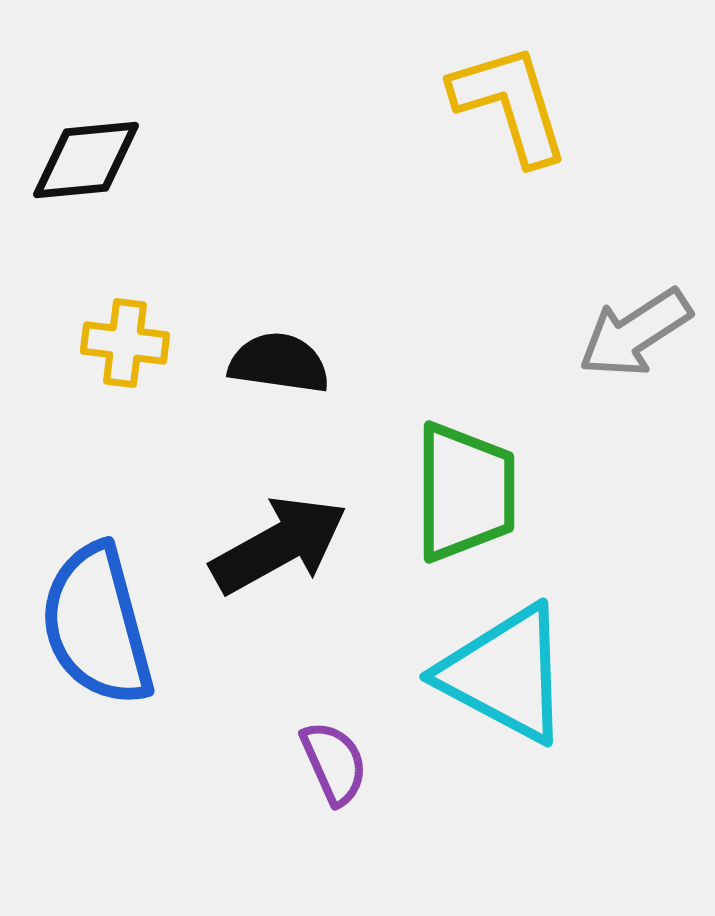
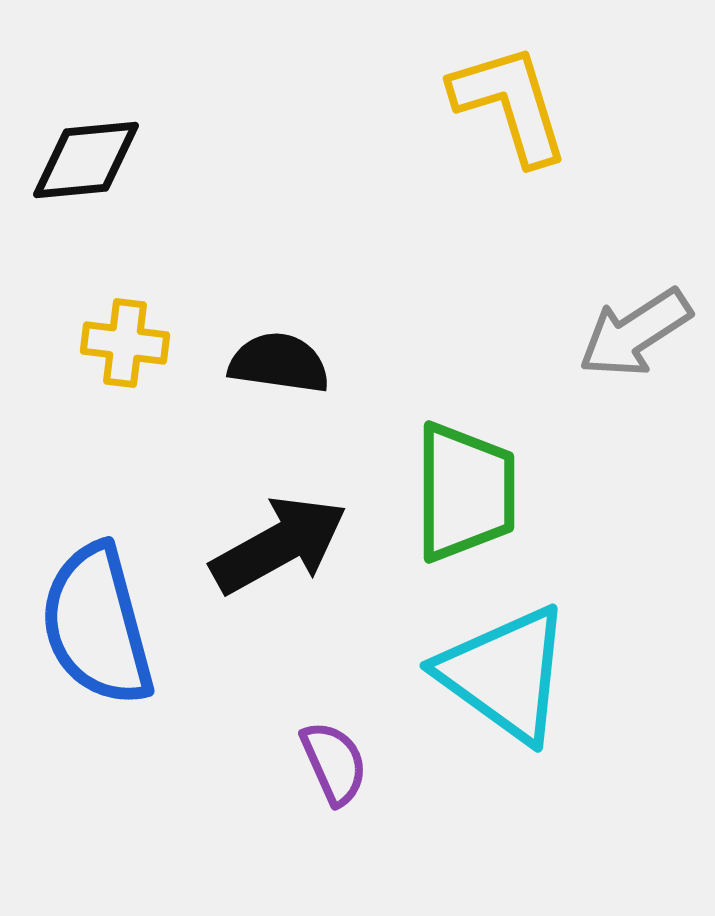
cyan triangle: rotated 8 degrees clockwise
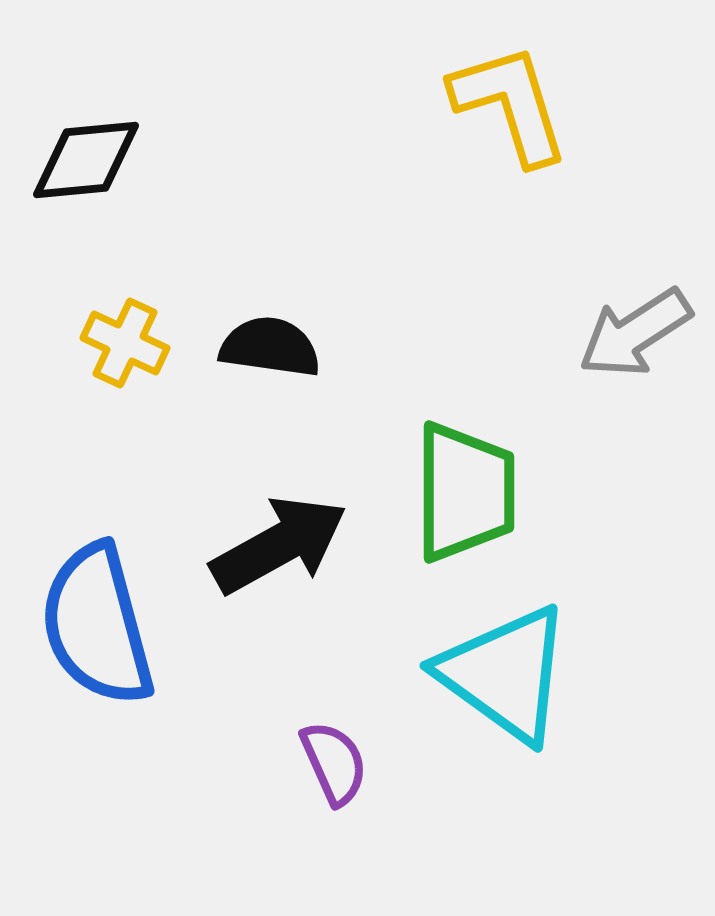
yellow cross: rotated 18 degrees clockwise
black semicircle: moved 9 px left, 16 px up
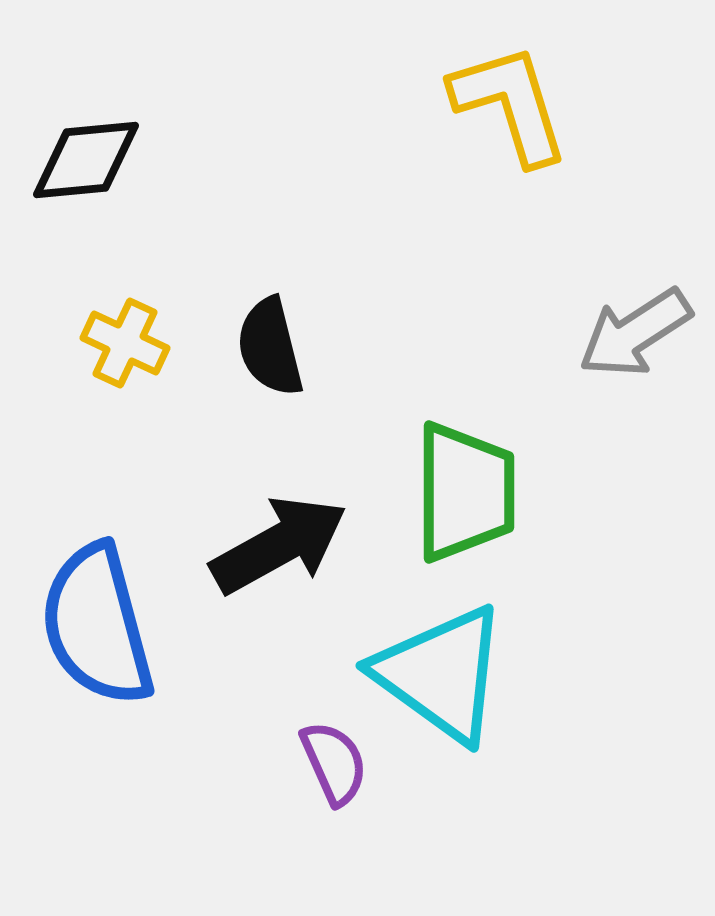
black semicircle: rotated 112 degrees counterclockwise
cyan triangle: moved 64 px left
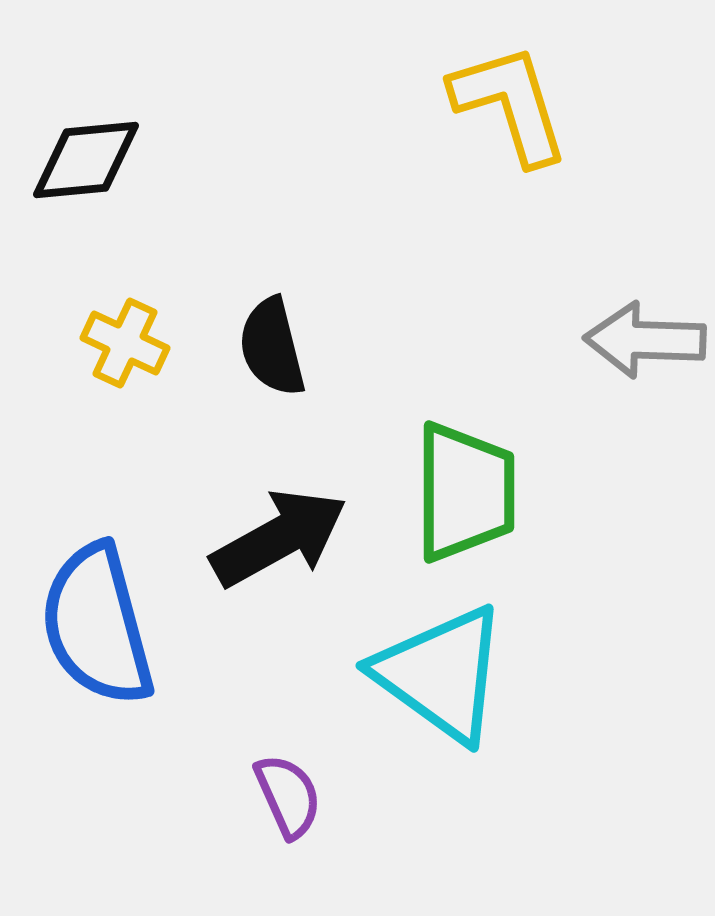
gray arrow: moved 10 px right, 7 px down; rotated 35 degrees clockwise
black semicircle: moved 2 px right
black arrow: moved 7 px up
purple semicircle: moved 46 px left, 33 px down
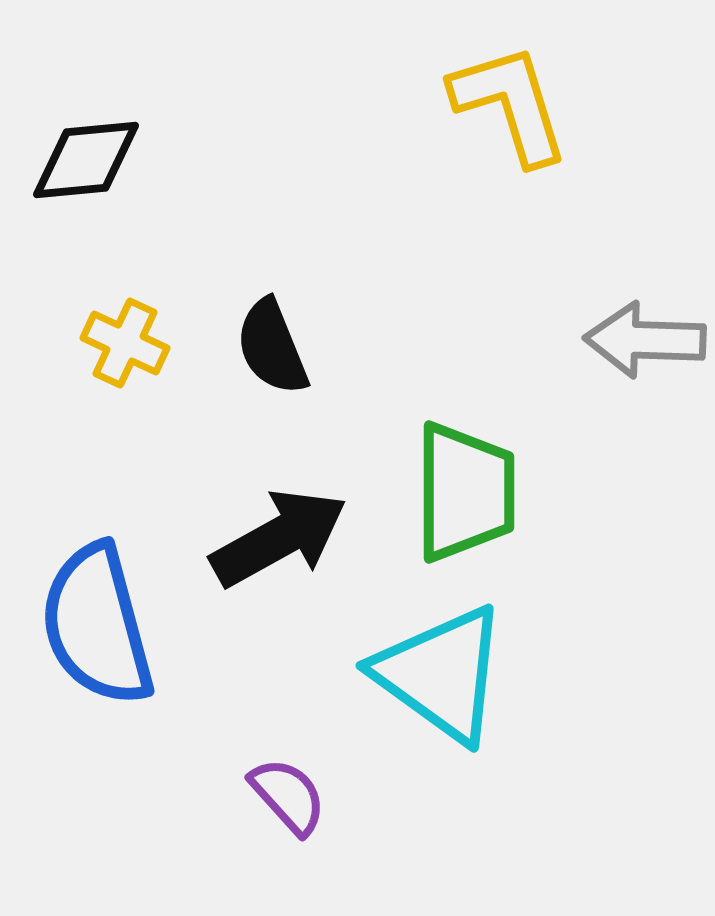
black semicircle: rotated 8 degrees counterclockwise
purple semicircle: rotated 18 degrees counterclockwise
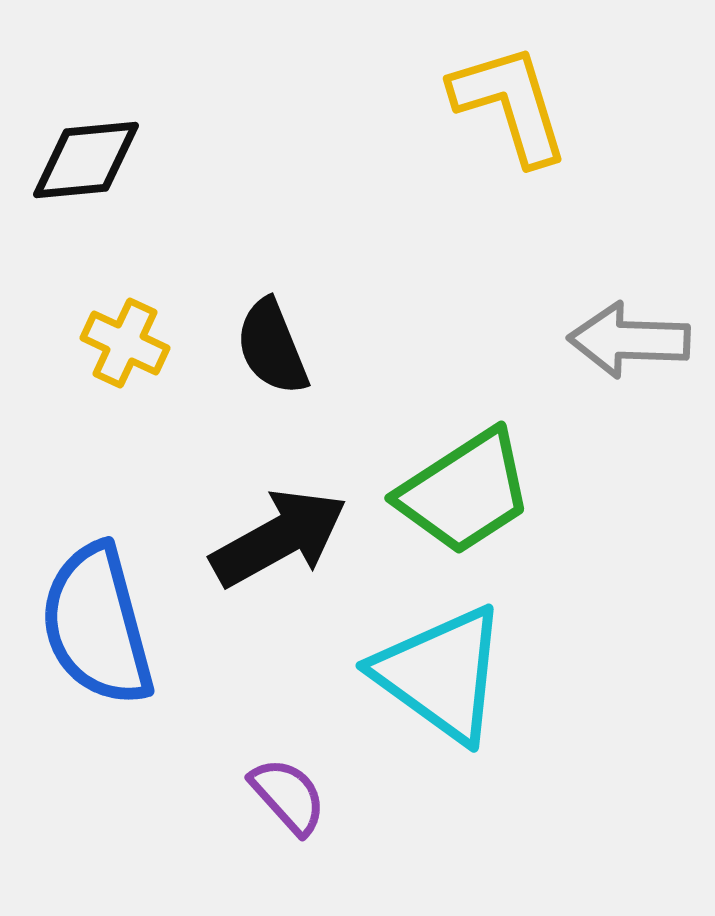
gray arrow: moved 16 px left
green trapezoid: rotated 57 degrees clockwise
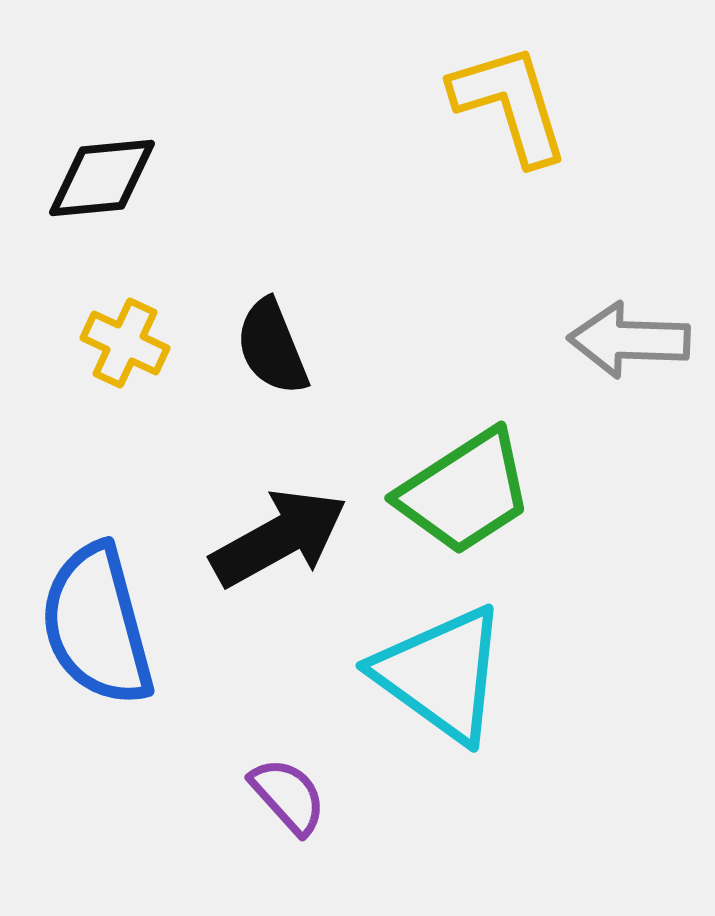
black diamond: moved 16 px right, 18 px down
